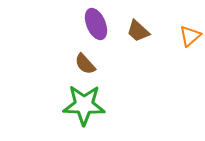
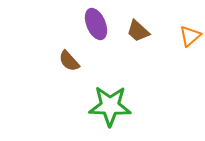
brown semicircle: moved 16 px left, 3 px up
green star: moved 26 px right, 1 px down
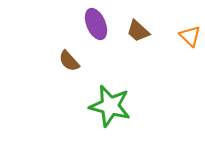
orange triangle: rotated 35 degrees counterclockwise
green star: rotated 12 degrees clockwise
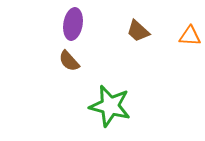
purple ellipse: moved 23 px left; rotated 32 degrees clockwise
orange triangle: rotated 40 degrees counterclockwise
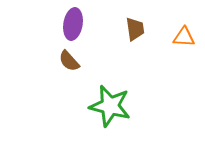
brown trapezoid: moved 3 px left, 2 px up; rotated 140 degrees counterclockwise
orange triangle: moved 6 px left, 1 px down
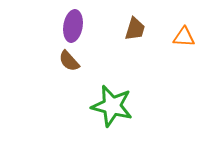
purple ellipse: moved 2 px down
brown trapezoid: rotated 25 degrees clockwise
green star: moved 2 px right
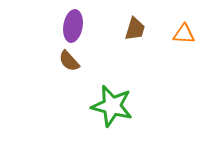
orange triangle: moved 3 px up
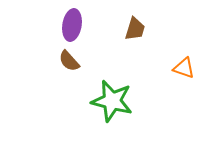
purple ellipse: moved 1 px left, 1 px up
orange triangle: moved 34 px down; rotated 15 degrees clockwise
green star: moved 5 px up
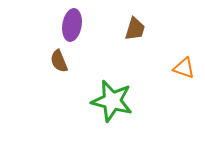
brown semicircle: moved 10 px left; rotated 20 degrees clockwise
